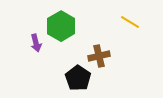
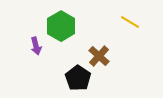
purple arrow: moved 3 px down
brown cross: rotated 35 degrees counterclockwise
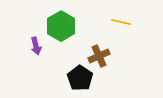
yellow line: moved 9 px left; rotated 18 degrees counterclockwise
brown cross: rotated 25 degrees clockwise
black pentagon: moved 2 px right
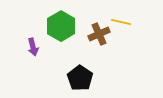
purple arrow: moved 3 px left, 1 px down
brown cross: moved 22 px up
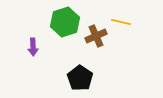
green hexagon: moved 4 px right, 4 px up; rotated 12 degrees clockwise
brown cross: moved 3 px left, 2 px down
purple arrow: rotated 12 degrees clockwise
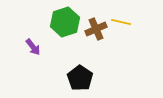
brown cross: moved 7 px up
purple arrow: rotated 36 degrees counterclockwise
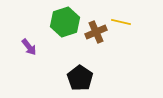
brown cross: moved 3 px down
purple arrow: moved 4 px left
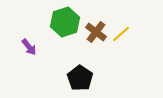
yellow line: moved 12 px down; rotated 54 degrees counterclockwise
brown cross: rotated 30 degrees counterclockwise
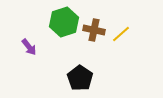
green hexagon: moved 1 px left
brown cross: moved 2 px left, 2 px up; rotated 25 degrees counterclockwise
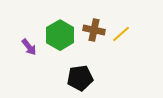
green hexagon: moved 4 px left, 13 px down; rotated 12 degrees counterclockwise
black pentagon: rotated 30 degrees clockwise
